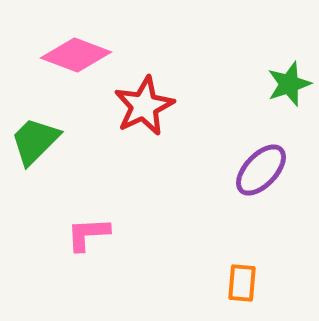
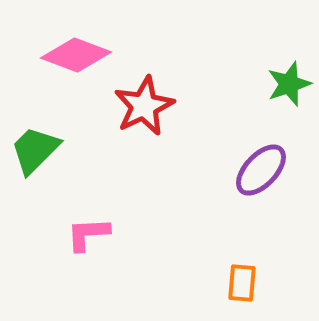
green trapezoid: moved 9 px down
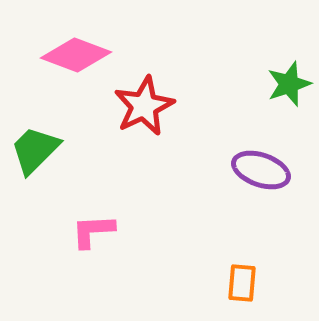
purple ellipse: rotated 66 degrees clockwise
pink L-shape: moved 5 px right, 3 px up
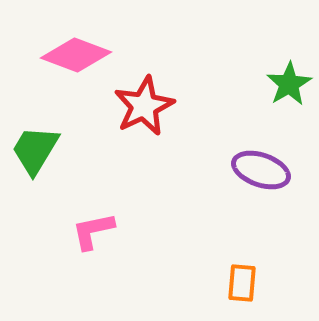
green star: rotated 12 degrees counterclockwise
green trapezoid: rotated 14 degrees counterclockwise
pink L-shape: rotated 9 degrees counterclockwise
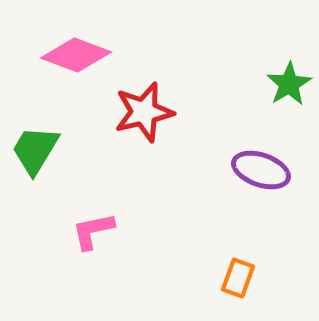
red star: moved 6 px down; rotated 12 degrees clockwise
orange rectangle: moved 4 px left, 5 px up; rotated 15 degrees clockwise
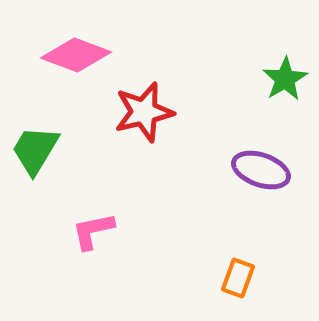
green star: moved 4 px left, 5 px up
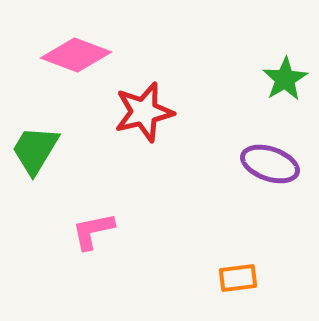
purple ellipse: moved 9 px right, 6 px up
orange rectangle: rotated 63 degrees clockwise
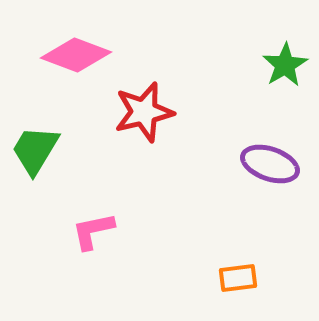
green star: moved 14 px up
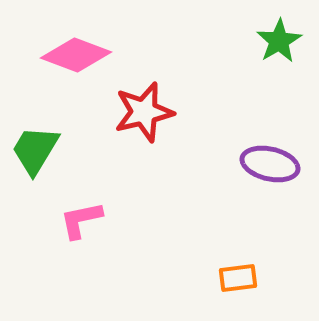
green star: moved 6 px left, 24 px up
purple ellipse: rotated 6 degrees counterclockwise
pink L-shape: moved 12 px left, 11 px up
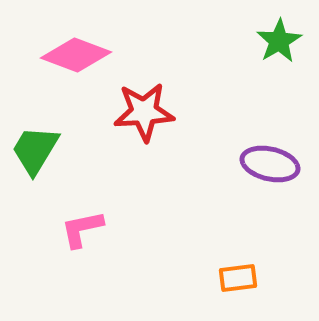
red star: rotated 10 degrees clockwise
pink L-shape: moved 1 px right, 9 px down
